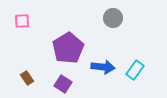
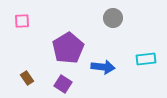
cyan rectangle: moved 11 px right, 11 px up; rotated 48 degrees clockwise
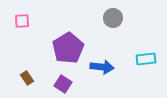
blue arrow: moved 1 px left
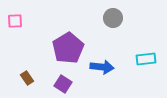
pink square: moved 7 px left
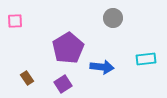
purple square: rotated 24 degrees clockwise
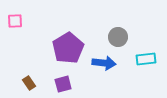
gray circle: moved 5 px right, 19 px down
blue arrow: moved 2 px right, 4 px up
brown rectangle: moved 2 px right, 5 px down
purple square: rotated 18 degrees clockwise
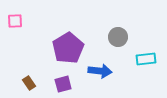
blue arrow: moved 4 px left, 8 px down
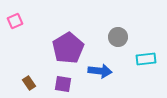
pink square: rotated 21 degrees counterclockwise
purple square: rotated 24 degrees clockwise
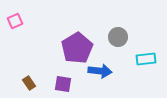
purple pentagon: moved 9 px right
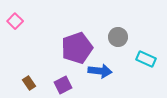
pink square: rotated 21 degrees counterclockwise
purple pentagon: rotated 12 degrees clockwise
cyan rectangle: rotated 30 degrees clockwise
purple square: moved 1 px down; rotated 36 degrees counterclockwise
